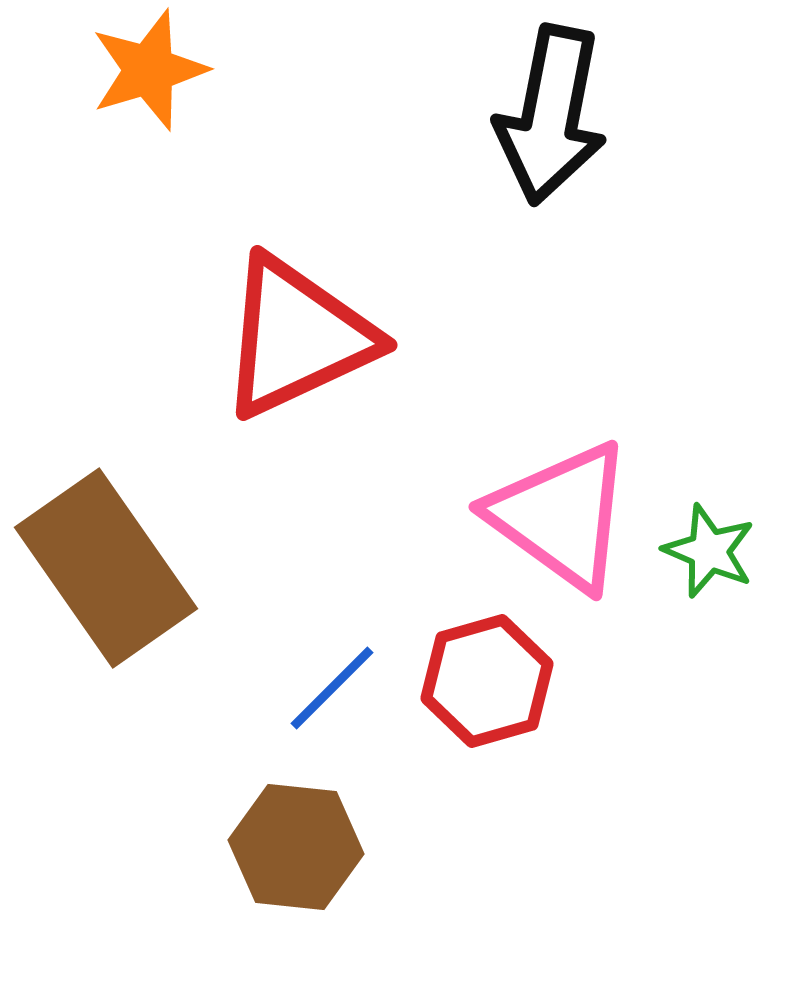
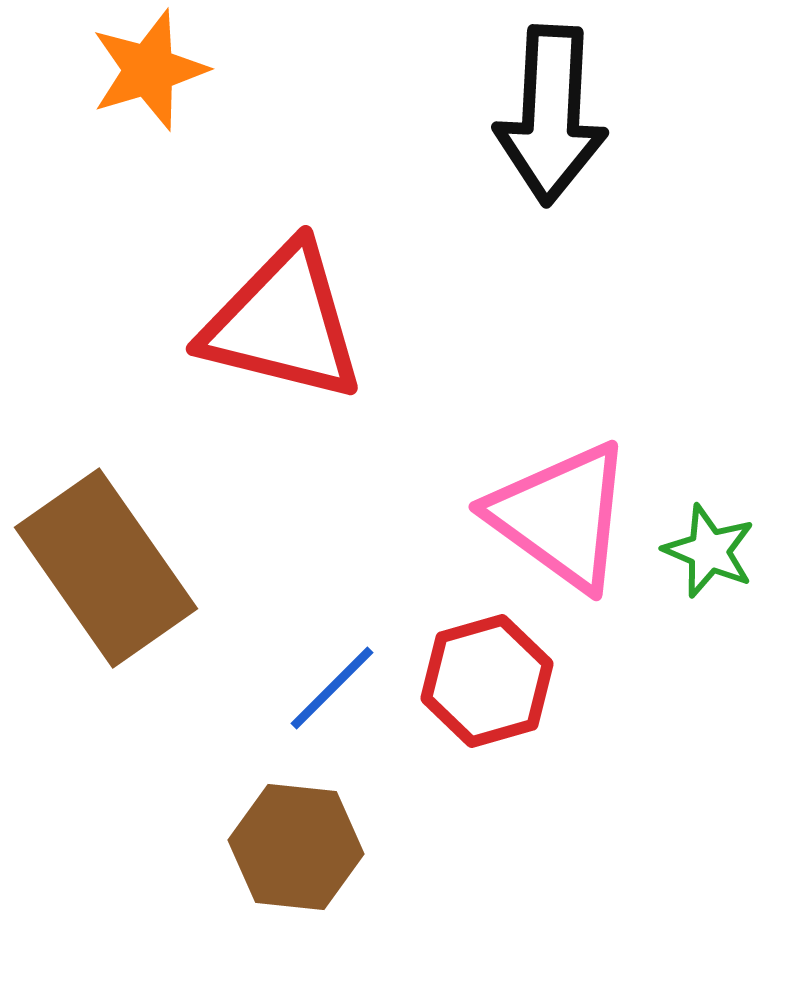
black arrow: rotated 8 degrees counterclockwise
red triangle: moved 14 px left, 14 px up; rotated 39 degrees clockwise
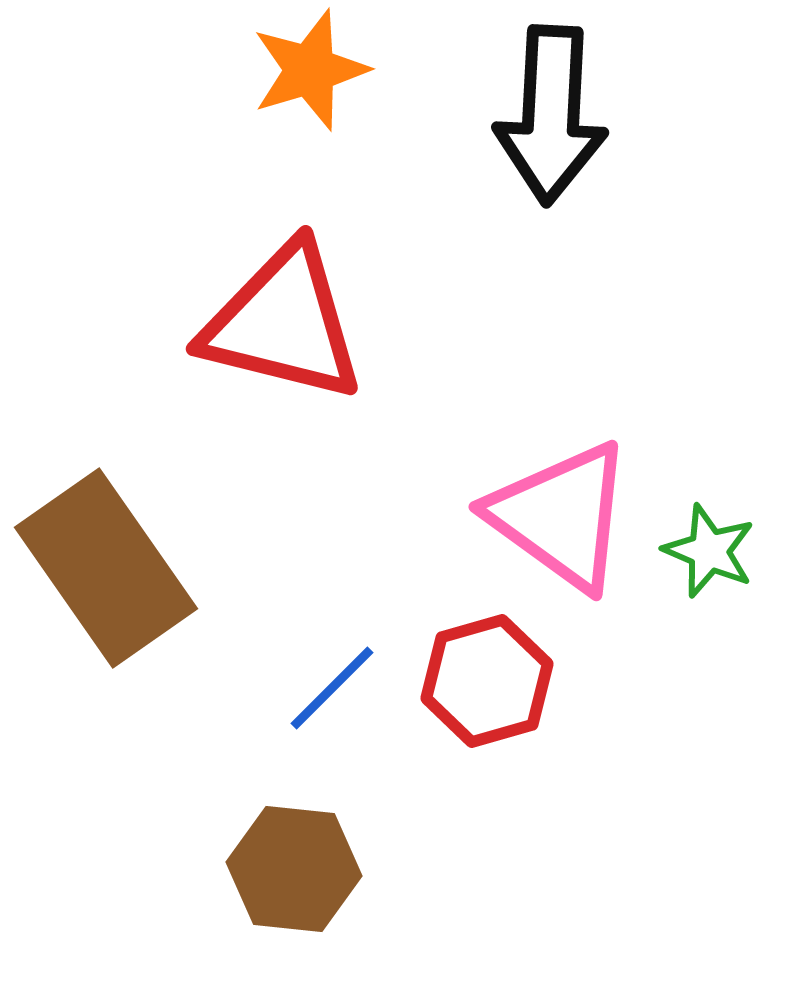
orange star: moved 161 px right
brown hexagon: moved 2 px left, 22 px down
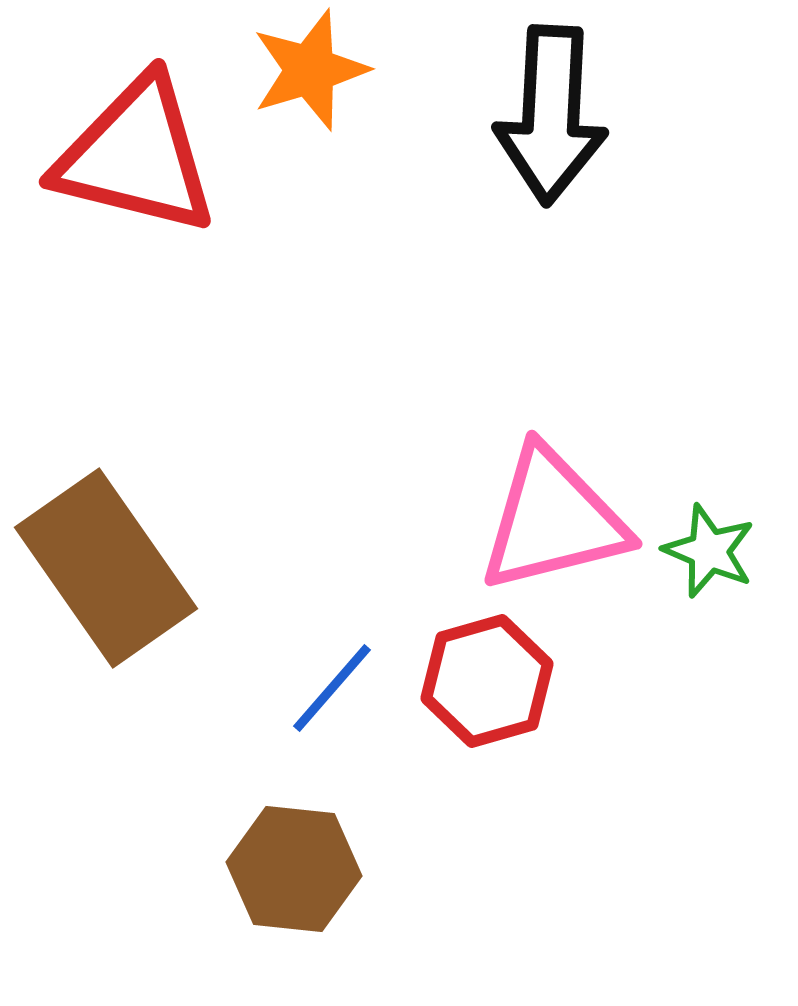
red triangle: moved 147 px left, 167 px up
pink triangle: moved 8 px left, 4 px down; rotated 50 degrees counterclockwise
blue line: rotated 4 degrees counterclockwise
